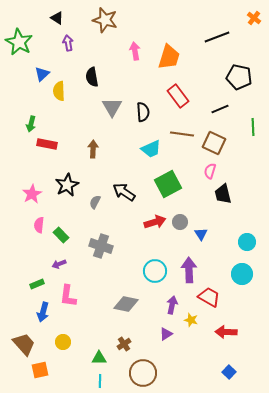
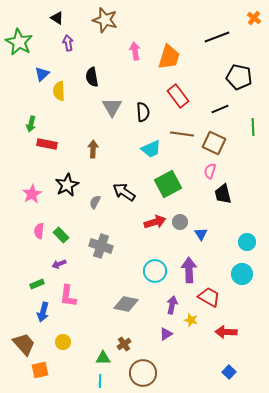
pink semicircle at (39, 225): moved 6 px down
green triangle at (99, 358): moved 4 px right
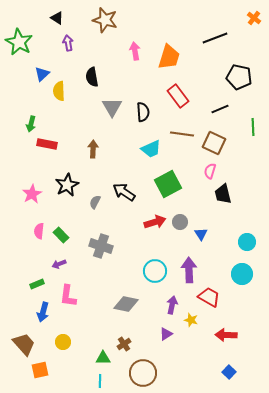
black line at (217, 37): moved 2 px left, 1 px down
red arrow at (226, 332): moved 3 px down
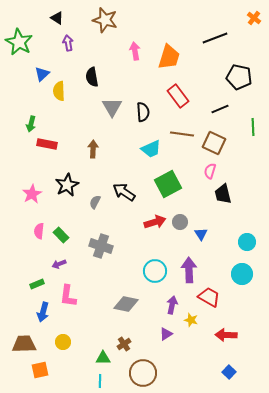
brown trapezoid at (24, 344): rotated 50 degrees counterclockwise
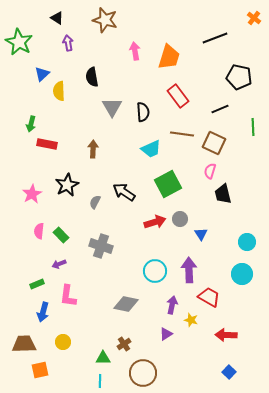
gray circle at (180, 222): moved 3 px up
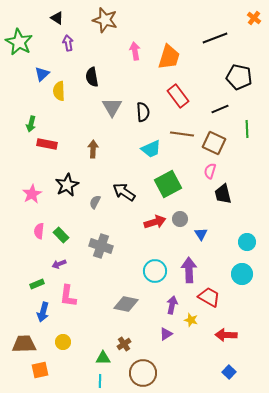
green line at (253, 127): moved 6 px left, 2 px down
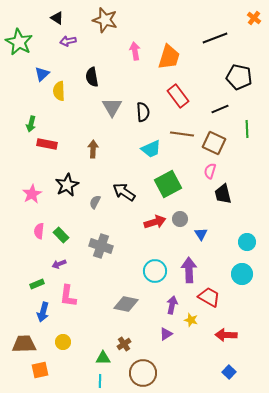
purple arrow at (68, 43): moved 2 px up; rotated 91 degrees counterclockwise
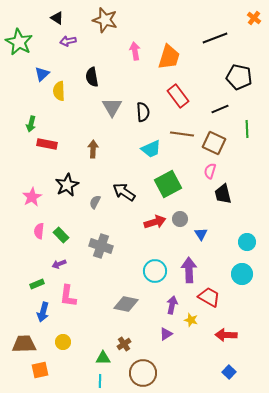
pink star at (32, 194): moved 3 px down
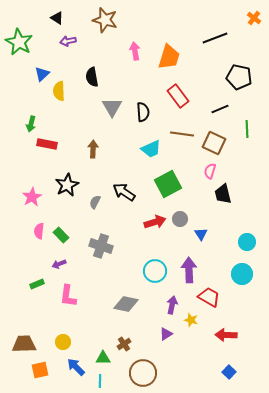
blue arrow at (43, 312): moved 33 px right, 55 px down; rotated 120 degrees clockwise
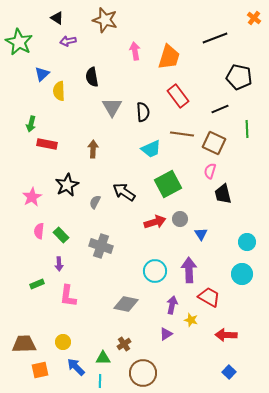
purple arrow at (59, 264): rotated 72 degrees counterclockwise
